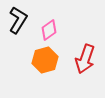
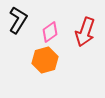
pink diamond: moved 1 px right, 2 px down
red arrow: moved 27 px up
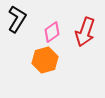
black L-shape: moved 1 px left, 1 px up
pink diamond: moved 2 px right
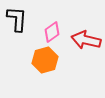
black L-shape: rotated 28 degrees counterclockwise
red arrow: moved 1 px right, 8 px down; rotated 84 degrees clockwise
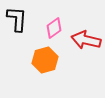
pink diamond: moved 2 px right, 4 px up
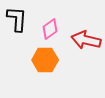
pink diamond: moved 4 px left, 1 px down
orange hexagon: rotated 15 degrees clockwise
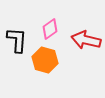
black L-shape: moved 21 px down
orange hexagon: rotated 15 degrees clockwise
